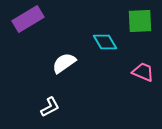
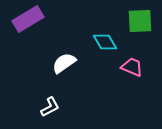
pink trapezoid: moved 11 px left, 5 px up
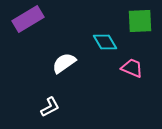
pink trapezoid: moved 1 px down
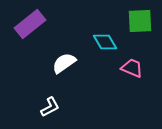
purple rectangle: moved 2 px right, 5 px down; rotated 8 degrees counterclockwise
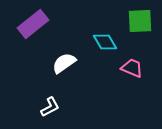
purple rectangle: moved 3 px right
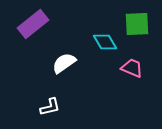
green square: moved 3 px left, 3 px down
white L-shape: rotated 15 degrees clockwise
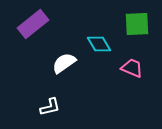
cyan diamond: moved 6 px left, 2 px down
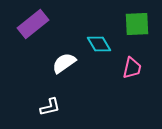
pink trapezoid: rotated 80 degrees clockwise
